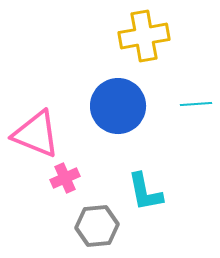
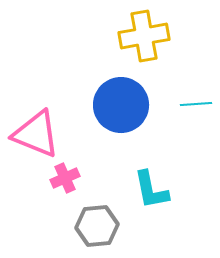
blue circle: moved 3 px right, 1 px up
cyan L-shape: moved 6 px right, 2 px up
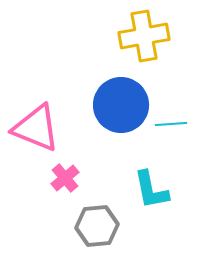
cyan line: moved 25 px left, 20 px down
pink triangle: moved 6 px up
pink cross: rotated 16 degrees counterclockwise
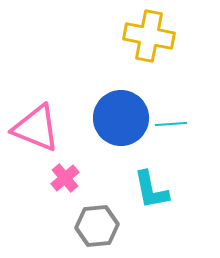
yellow cross: moved 5 px right; rotated 21 degrees clockwise
blue circle: moved 13 px down
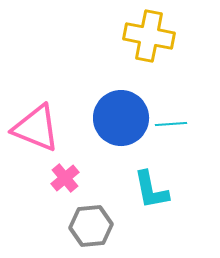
gray hexagon: moved 6 px left
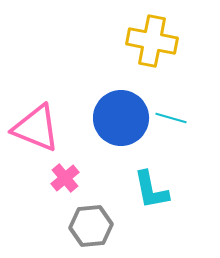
yellow cross: moved 3 px right, 5 px down
cyan line: moved 6 px up; rotated 20 degrees clockwise
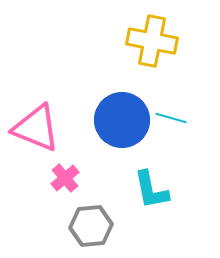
blue circle: moved 1 px right, 2 px down
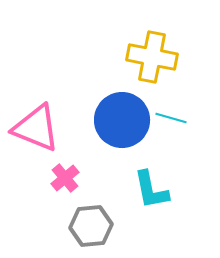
yellow cross: moved 16 px down
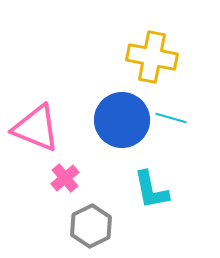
gray hexagon: rotated 21 degrees counterclockwise
